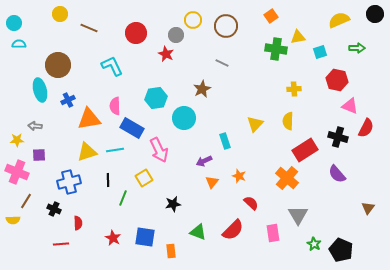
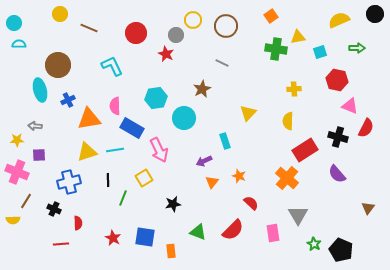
yellow triangle at (255, 124): moved 7 px left, 11 px up
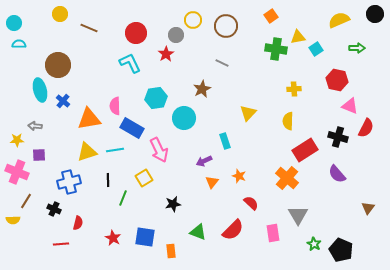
cyan square at (320, 52): moved 4 px left, 3 px up; rotated 16 degrees counterclockwise
red star at (166, 54): rotated 14 degrees clockwise
cyan L-shape at (112, 66): moved 18 px right, 3 px up
blue cross at (68, 100): moved 5 px left, 1 px down; rotated 24 degrees counterclockwise
red semicircle at (78, 223): rotated 16 degrees clockwise
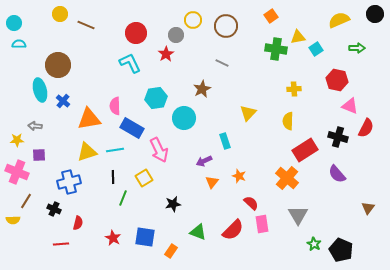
brown line at (89, 28): moved 3 px left, 3 px up
black line at (108, 180): moved 5 px right, 3 px up
pink rectangle at (273, 233): moved 11 px left, 9 px up
orange rectangle at (171, 251): rotated 40 degrees clockwise
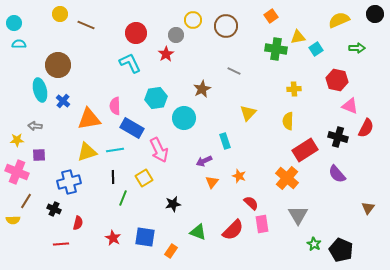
gray line at (222, 63): moved 12 px right, 8 px down
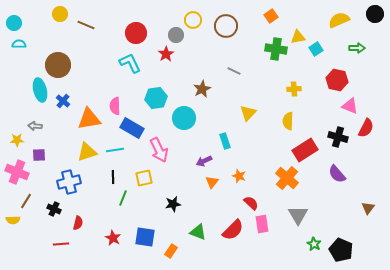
yellow square at (144, 178): rotated 18 degrees clockwise
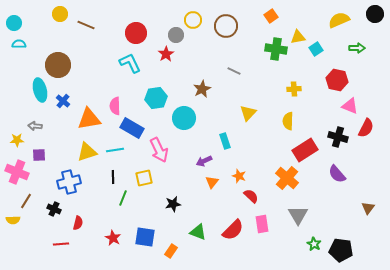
red semicircle at (251, 203): moved 7 px up
black pentagon at (341, 250): rotated 15 degrees counterclockwise
